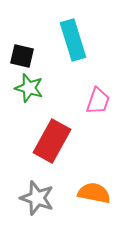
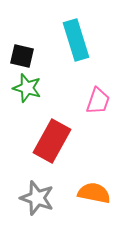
cyan rectangle: moved 3 px right
green star: moved 2 px left
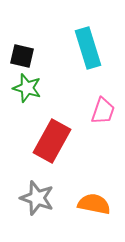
cyan rectangle: moved 12 px right, 8 px down
pink trapezoid: moved 5 px right, 10 px down
orange semicircle: moved 11 px down
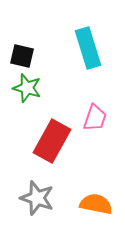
pink trapezoid: moved 8 px left, 7 px down
orange semicircle: moved 2 px right
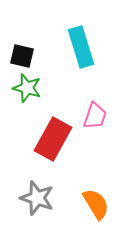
cyan rectangle: moved 7 px left, 1 px up
pink trapezoid: moved 2 px up
red rectangle: moved 1 px right, 2 px up
orange semicircle: rotated 48 degrees clockwise
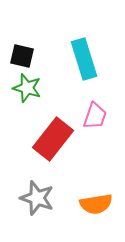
cyan rectangle: moved 3 px right, 12 px down
red rectangle: rotated 9 degrees clockwise
orange semicircle: rotated 112 degrees clockwise
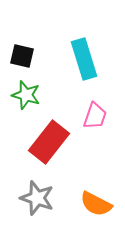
green star: moved 1 px left, 7 px down
red rectangle: moved 4 px left, 3 px down
orange semicircle: rotated 36 degrees clockwise
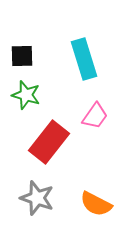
black square: rotated 15 degrees counterclockwise
pink trapezoid: rotated 16 degrees clockwise
